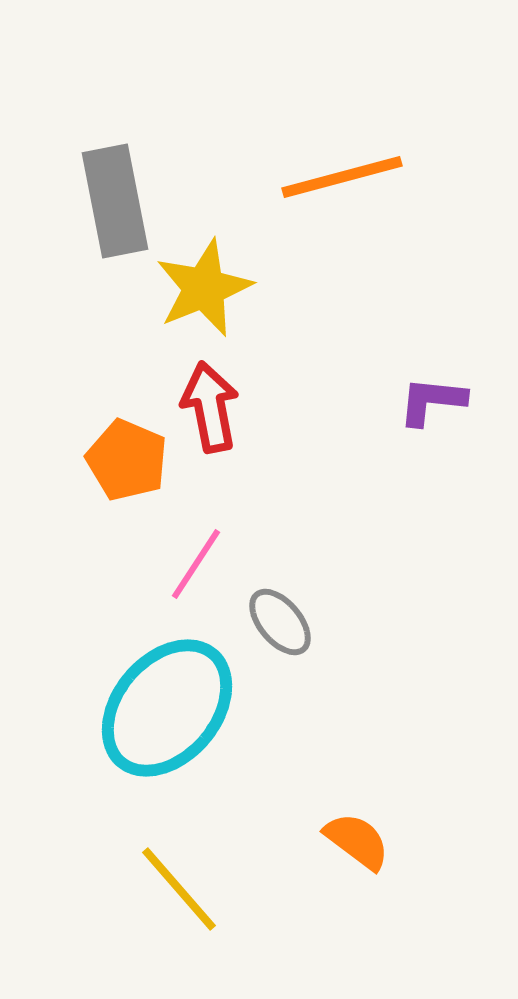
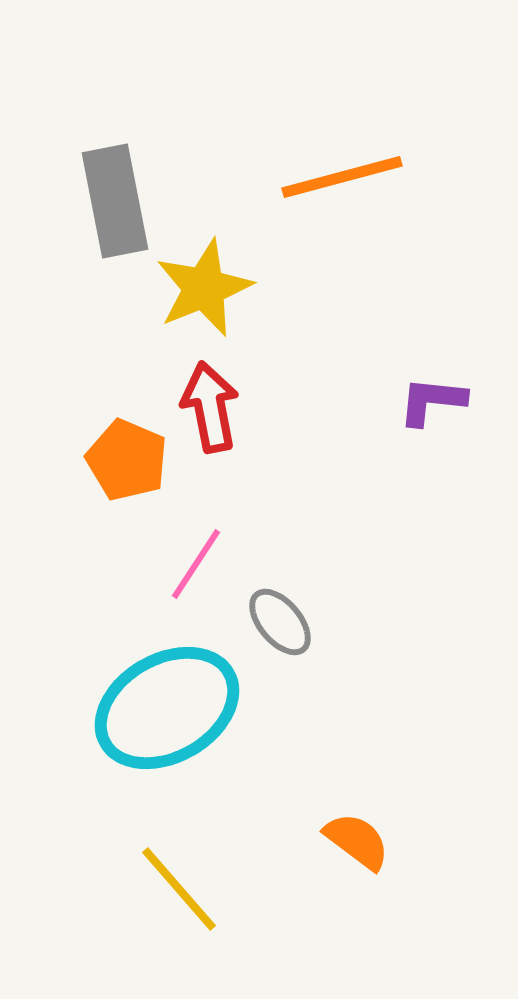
cyan ellipse: rotated 20 degrees clockwise
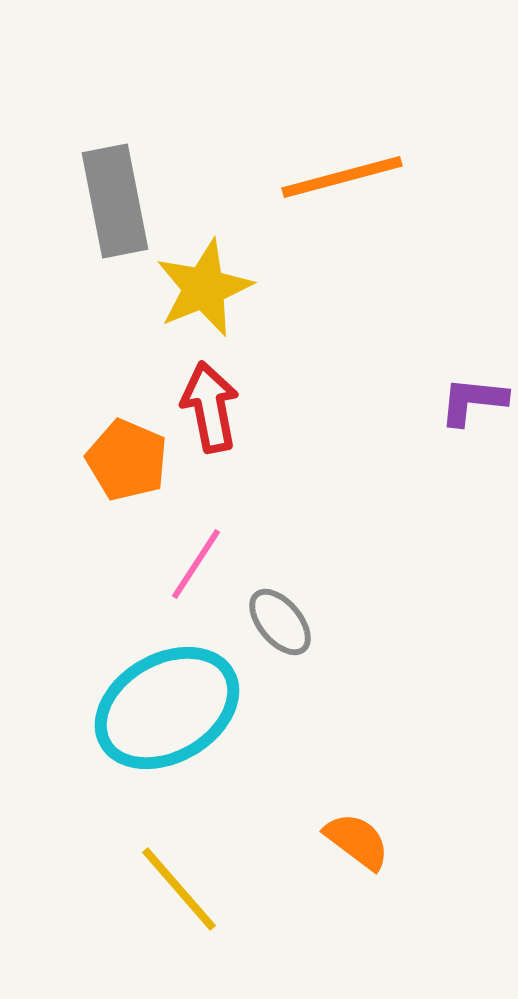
purple L-shape: moved 41 px right
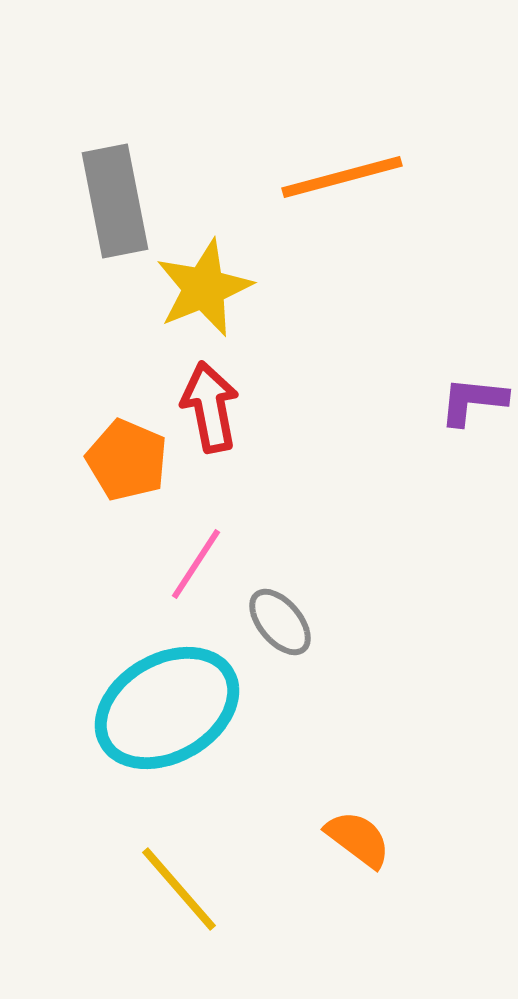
orange semicircle: moved 1 px right, 2 px up
